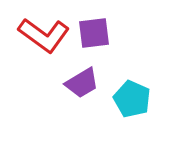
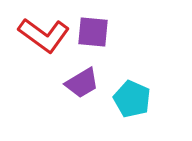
purple square: moved 1 px left, 1 px up; rotated 12 degrees clockwise
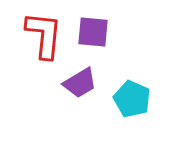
red L-shape: rotated 120 degrees counterclockwise
purple trapezoid: moved 2 px left
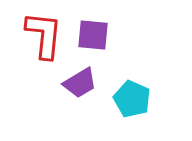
purple square: moved 3 px down
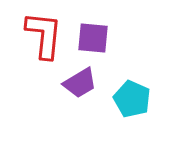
purple square: moved 3 px down
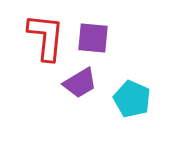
red L-shape: moved 2 px right, 2 px down
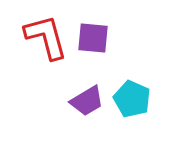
red L-shape: rotated 21 degrees counterclockwise
purple trapezoid: moved 7 px right, 18 px down
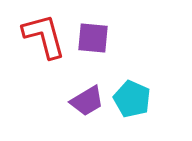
red L-shape: moved 2 px left, 1 px up
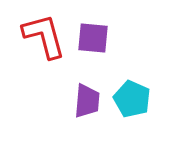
purple trapezoid: rotated 54 degrees counterclockwise
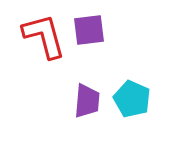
purple square: moved 4 px left, 8 px up; rotated 12 degrees counterclockwise
